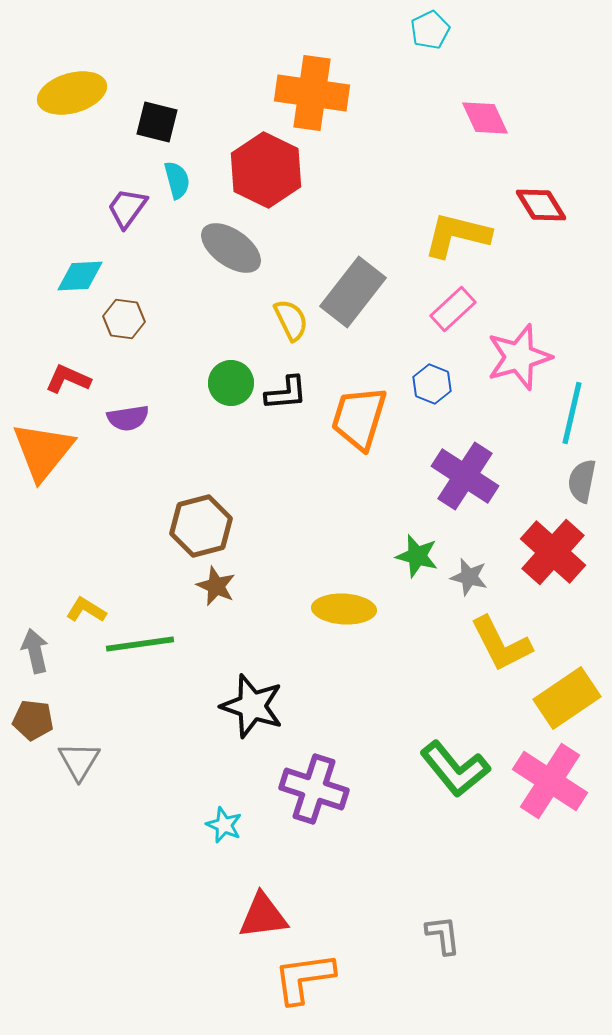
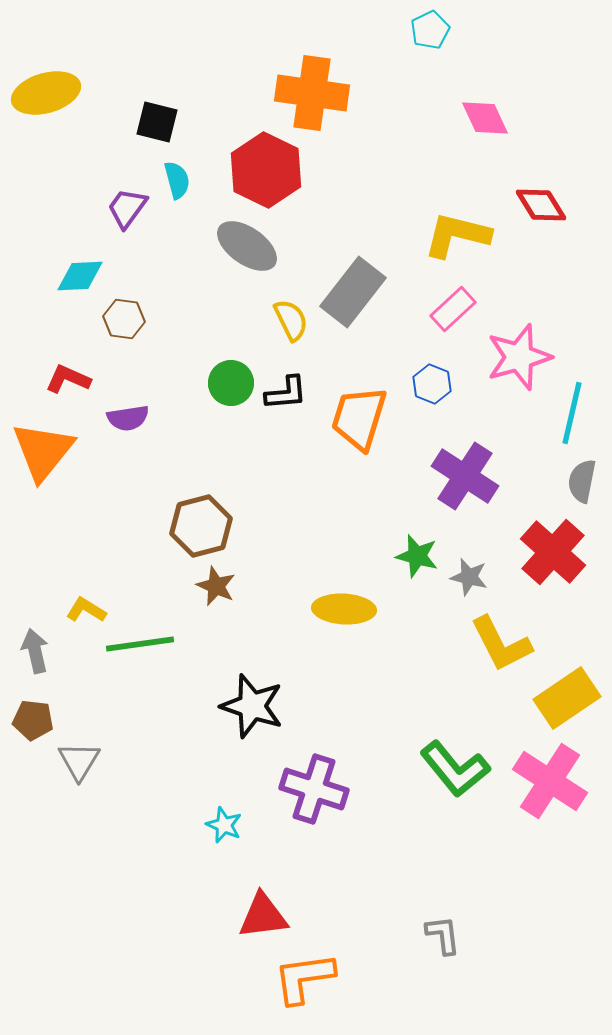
yellow ellipse at (72, 93): moved 26 px left
gray ellipse at (231, 248): moved 16 px right, 2 px up
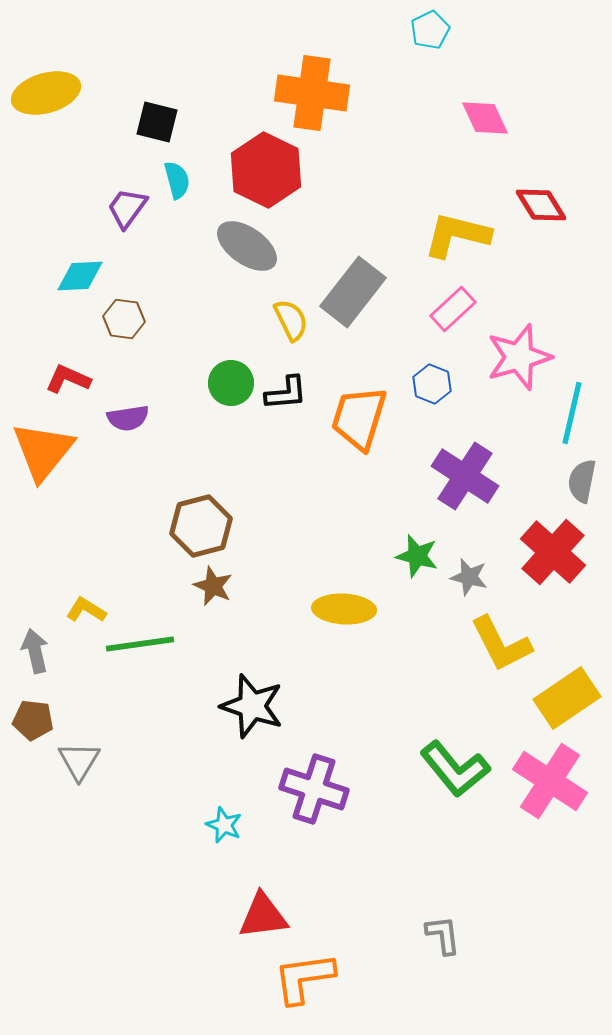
brown star at (216, 586): moved 3 px left
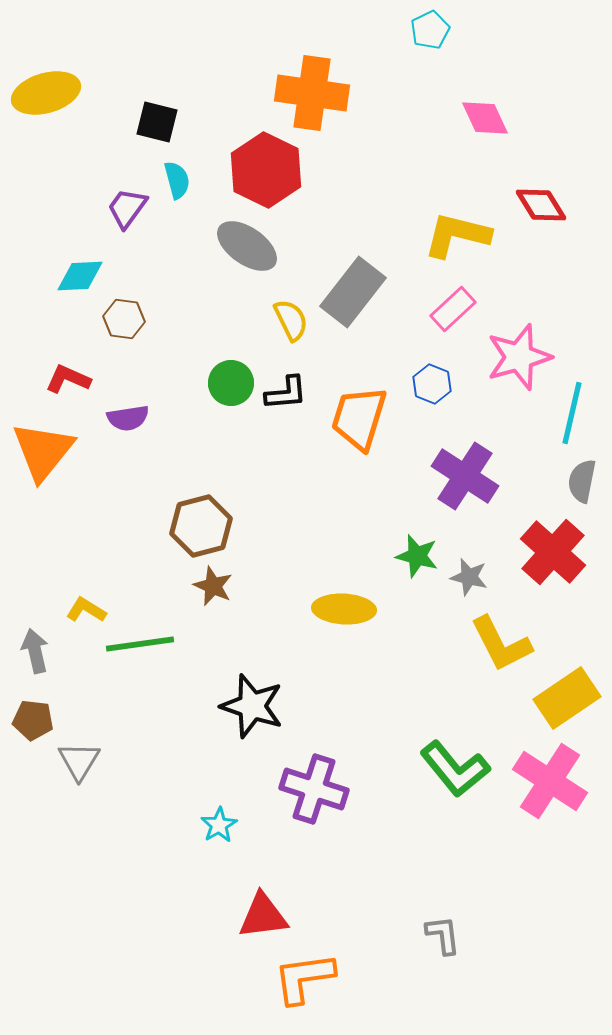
cyan star at (224, 825): moved 5 px left; rotated 18 degrees clockwise
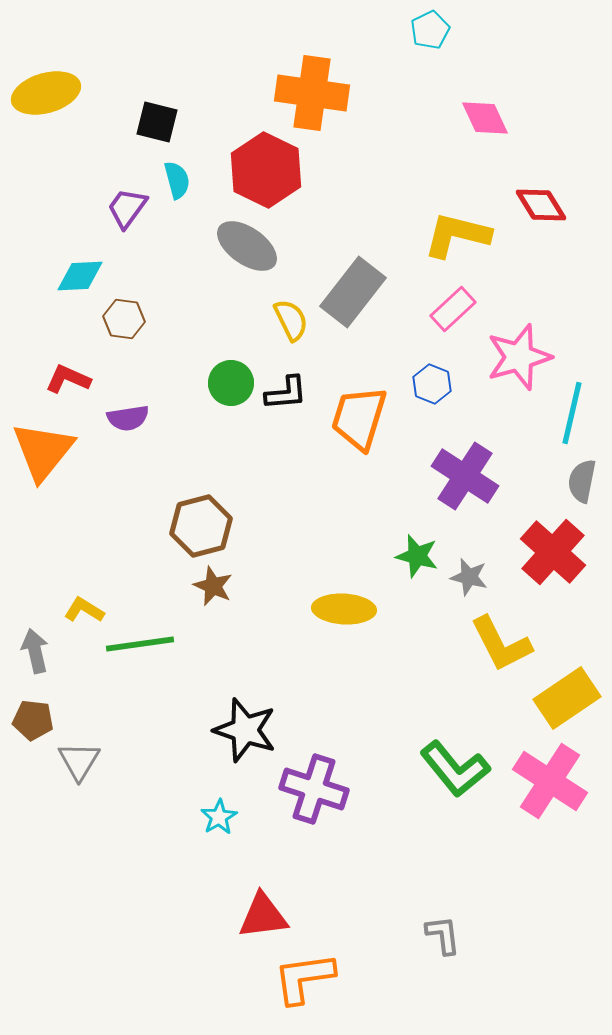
yellow L-shape at (86, 610): moved 2 px left
black star at (252, 706): moved 7 px left, 24 px down
cyan star at (219, 825): moved 8 px up
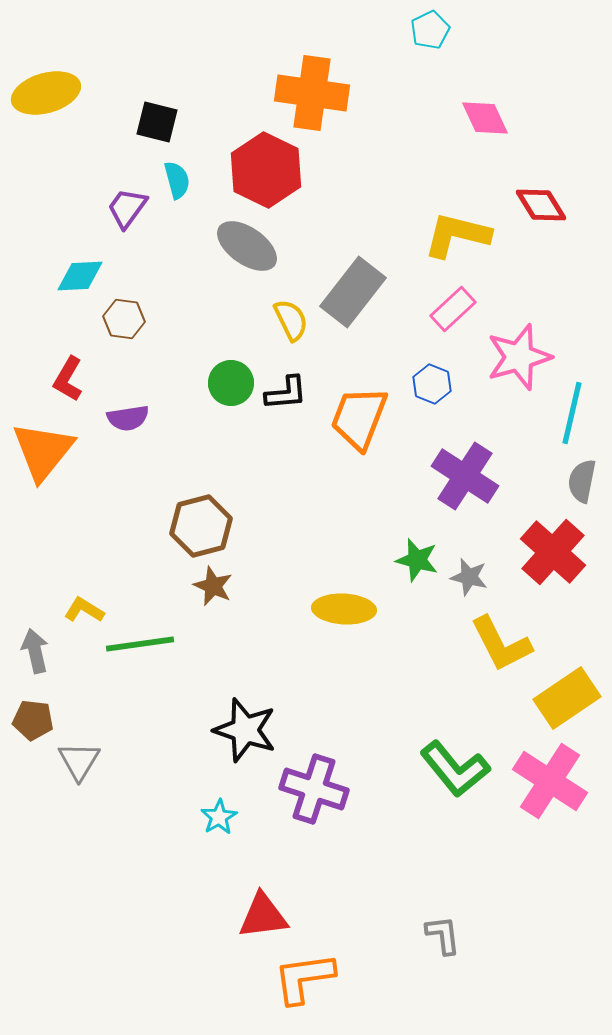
red L-shape at (68, 379): rotated 84 degrees counterclockwise
orange trapezoid at (359, 418): rotated 4 degrees clockwise
green star at (417, 556): moved 4 px down
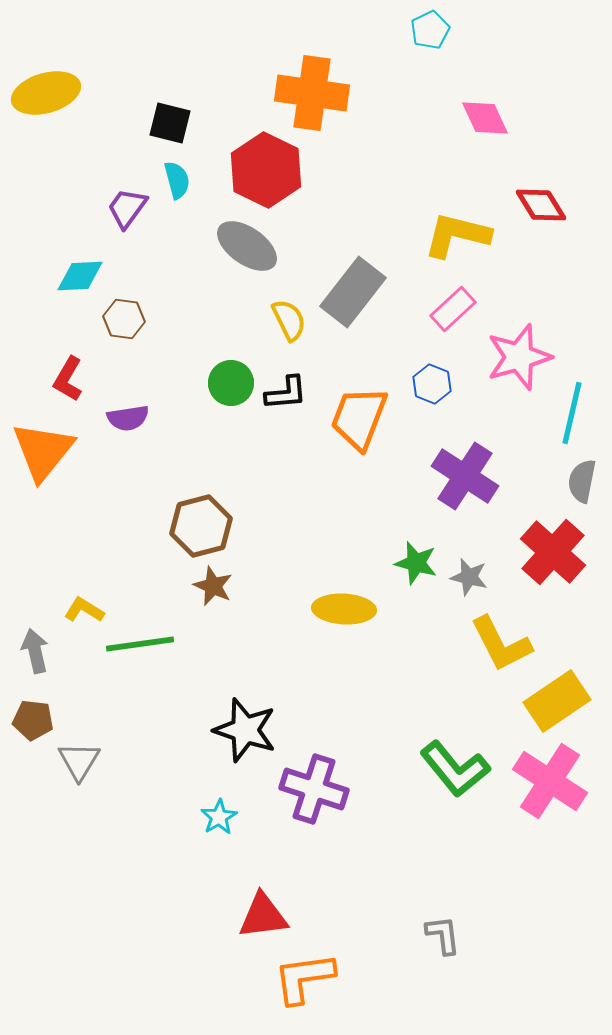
black square at (157, 122): moved 13 px right, 1 px down
yellow semicircle at (291, 320): moved 2 px left
green star at (417, 560): moved 1 px left, 3 px down
yellow rectangle at (567, 698): moved 10 px left, 3 px down
